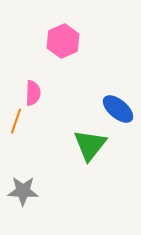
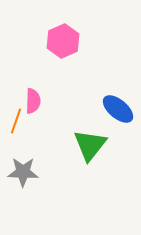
pink semicircle: moved 8 px down
gray star: moved 19 px up
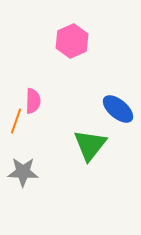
pink hexagon: moved 9 px right
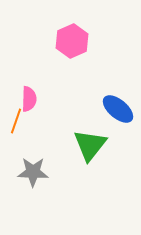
pink semicircle: moved 4 px left, 2 px up
gray star: moved 10 px right
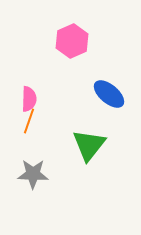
blue ellipse: moved 9 px left, 15 px up
orange line: moved 13 px right
green triangle: moved 1 px left
gray star: moved 2 px down
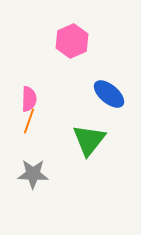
green triangle: moved 5 px up
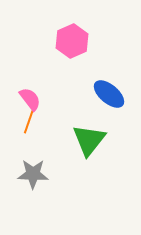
pink semicircle: moved 1 px right; rotated 40 degrees counterclockwise
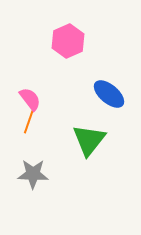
pink hexagon: moved 4 px left
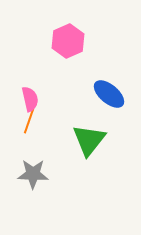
pink semicircle: rotated 25 degrees clockwise
